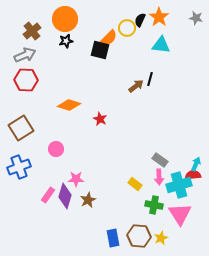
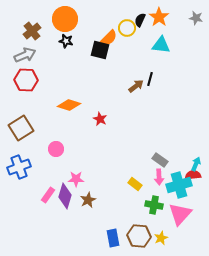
black star: rotated 24 degrees clockwise
pink triangle: rotated 15 degrees clockwise
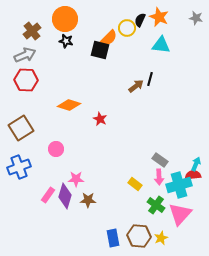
orange star: rotated 12 degrees counterclockwise
brown star: rotated 28 degrees clockwise
green cross: moved 2 px right; rotated 24 degrees clockwise
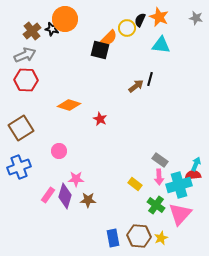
black star: moved 14 px left, 12 px up
pink circle: moved 3 px right, 2 px down
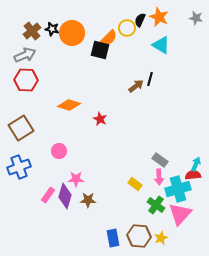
orange circle: moved 7 px right, 14 px down
cyan triangle: rotated 24 degrees clockwise
cyan cross: moved 1 px left, 4 px down
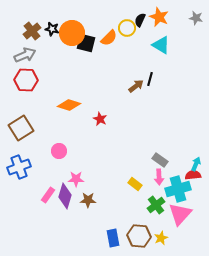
black square: moved 14 px left, 7 px up
green cross: rotated 18 degrees clockwise
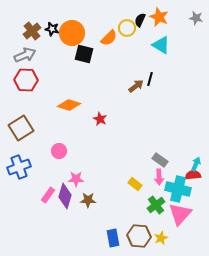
black square: moved 2 px left, 11 px down
cyan cross: rotated 30 degrees clockwise
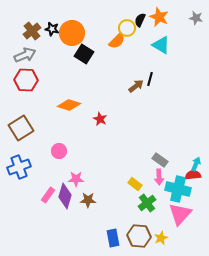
orange semicircle: moved 8 px right, 3 px down
black square: rotated 18 degrees clockwise
green cross: moved 9 px left, 2 px up
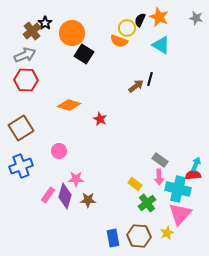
black star: moved 7 px left, 6 px up; rotated 24 degrees clockwise
orange semicircle: moved 2 px right; rotated 66 degrees clockwise
blue cross: moved 2 px right, 1 px up
yellow star: moved 6 px right, 5 px up
